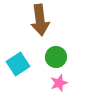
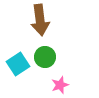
green circle: moved 11 px left
pink star: moved 1 px right, 2 px down
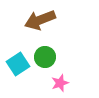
brown arrow: rotated 76 degrees clockwise
pink star: moved 2 px up
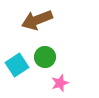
brown arrow: moved 3 px left
cyan square: moved 1 px left, 1 px down
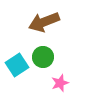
brown arrow: moved 7 px right, 2 px down
green circle: moved 2 px left
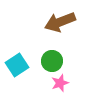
brown arrow: moved 16 px right
green circle: moved 9 px right, 4 px down
